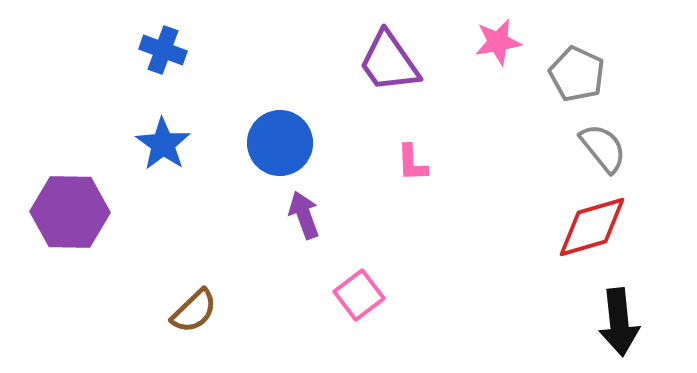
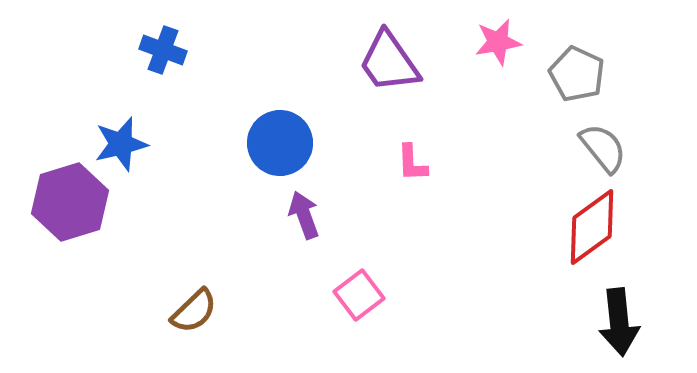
blue star: moved 42 px left; rotated 24 degrees clockwise
purple hexagon: moved 10 px up; rotated 18 degrees counterclockwise
red diamond: rotated 20 degrees counterclockwise
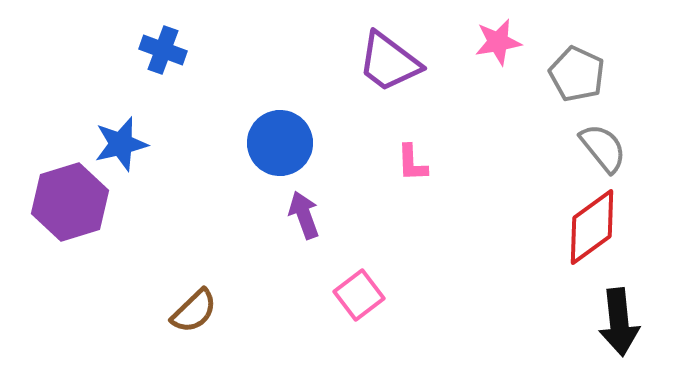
purple trapezoid: rotated 18 degrees counterclockwise
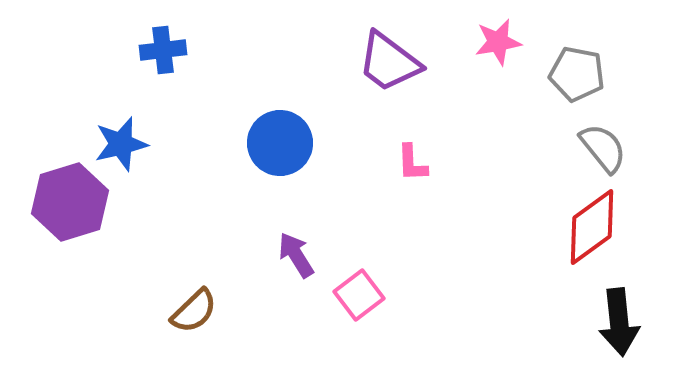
blue cross: rotated 27 degrees counterclockwise
gray pentagon: rotated 14 degrees counterclockwise
purple arrow: moved 8 px left, 40 px down; rotated 12 degrees counterclockwise
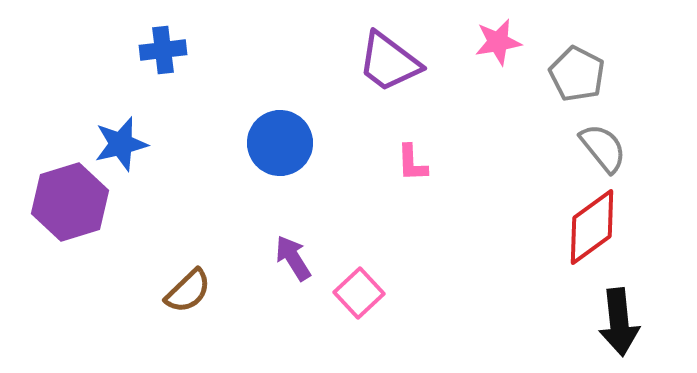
gray pentagon: rotated 16 degrees clockwise
purple arrow: moved 3 px left, 3 px down
pink square: moved 2 px up; rotated 6 degrees counterclockwise
brown semicircle: moved 6 px left, 20 px up
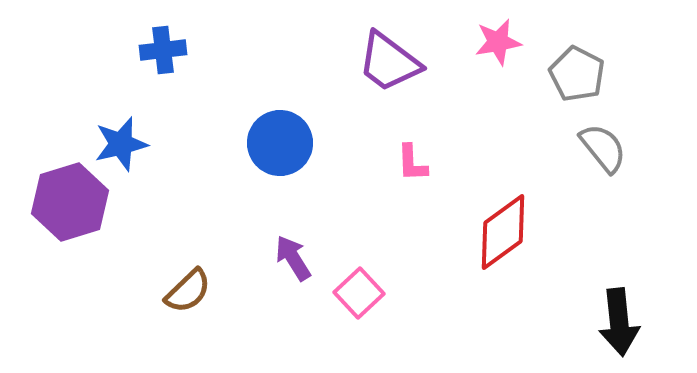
red diamond: moved 89 px left, 5 px down
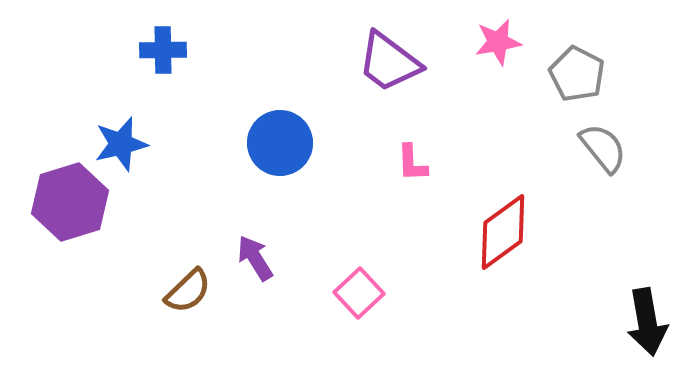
blue cross: rotated 6 degrees clockwise
purple arrow: moved 38 px left
black arrow: moved 28 px right; rotated 4 degrees counterclockwise
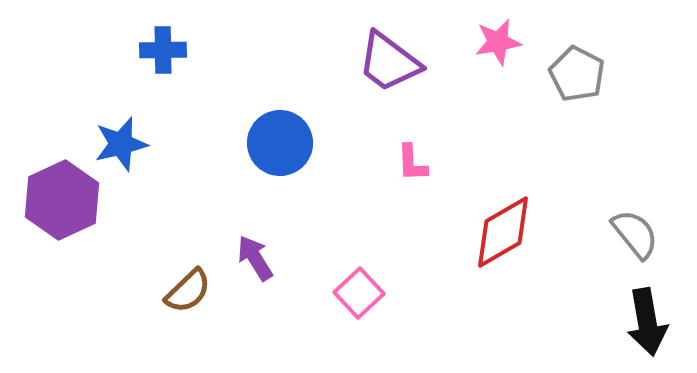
gray semicircle: moved 32 px right, 86 px down
purple hexagon: moved 8 px left, 2 px up; rotated 8 degrees counterclockwise
red diamond: rotated 6 degrees clockwise
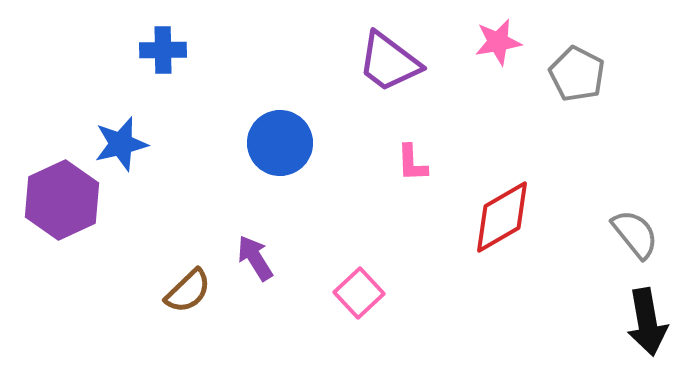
red diamond: moved 1 px left, 15 px up
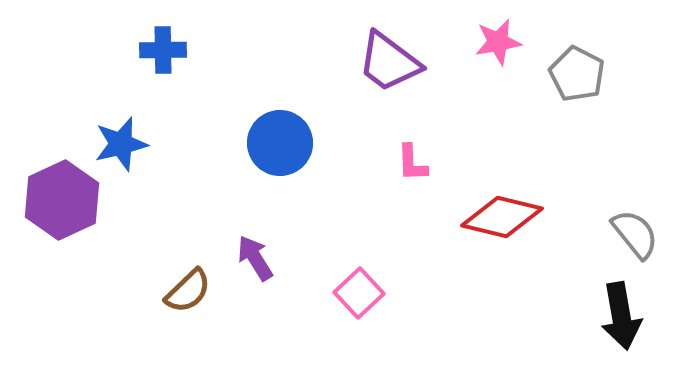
red diamond: rotated 44 degrees clockwise
black arrow: moved 26 px left, 6 px up
